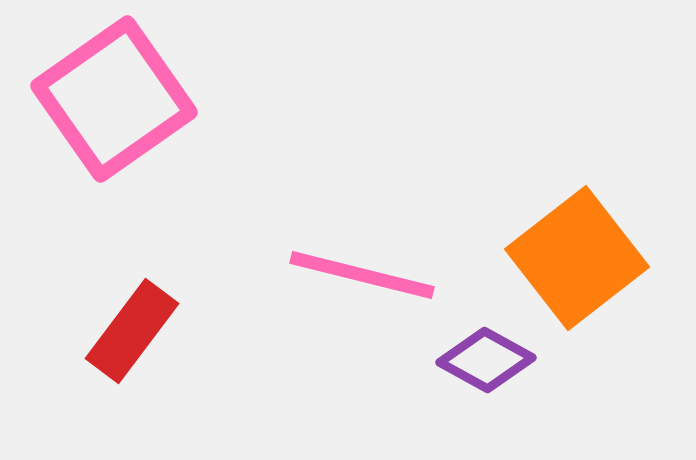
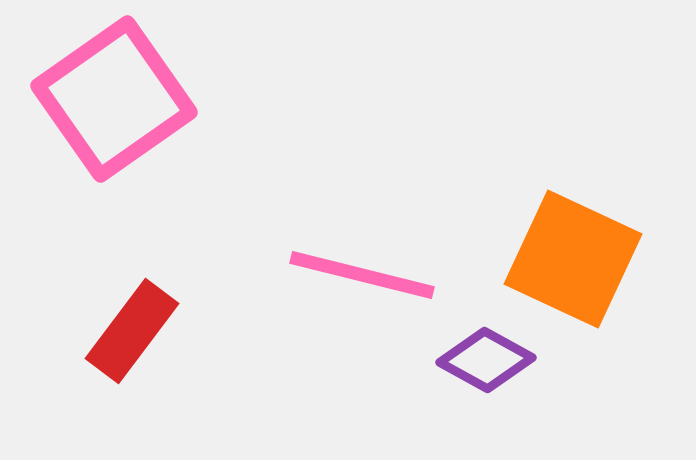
orange square: moved 4 px left, 1 px down; rotated 27 degrees counterclockwise
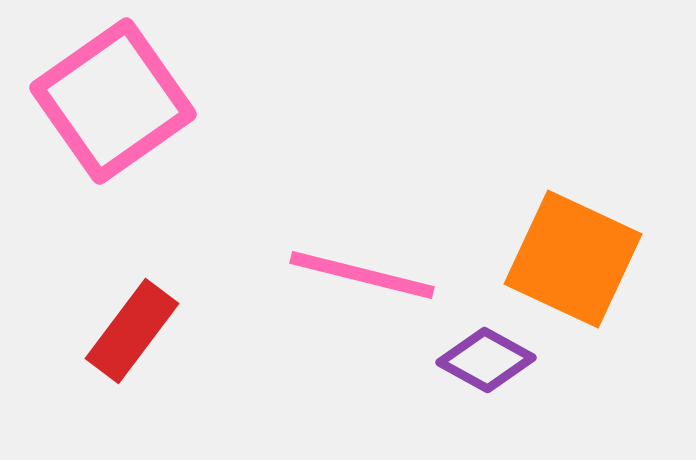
pink square: moved 1 px left, 2 px down
